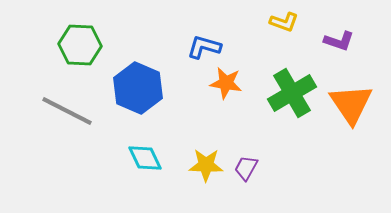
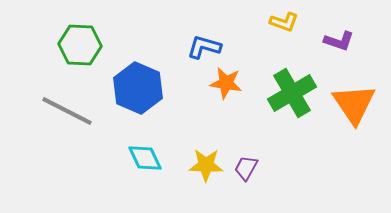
orange triangle: moved 3 px right
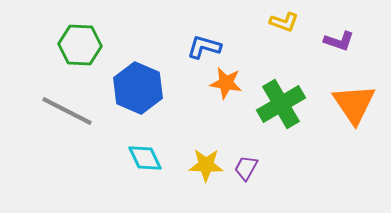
green cross: moved 11 px left, 11 px down
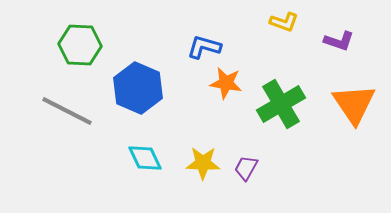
yellow star: moved 3 px left, 2 px up
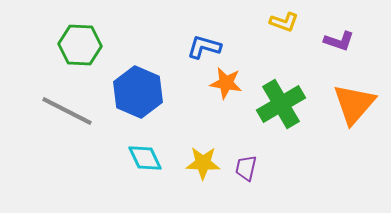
blue hexagon: moved 4 px down
orange triangle: rotated 15 degrees clockwise
purple trapezoid: rotated 16 degrees counterclockwise
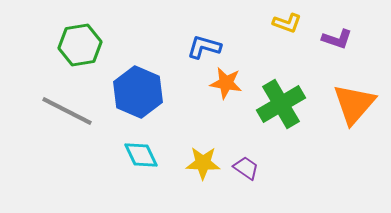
yellow L-shape: moved 3 px right, 1 px down
purple L-shape: moved 2 px left, 2 px up
green hexagon: rotated 12 degrees counterclockwise
cyan diamond: moved 4 px left, 3 px up
purple trapezoid: rotated 112 degrees clockwise
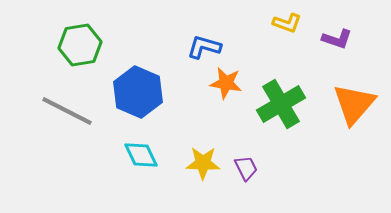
purple trapezoid: rotated 28 degrees clockwise
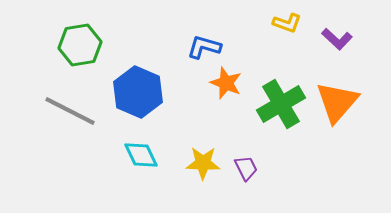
purple L-shape: rotated 24 degrees clockwise
orange star: rotated 12 degrees clockwise
orange triangle: moved 17 px left, 2 px up
gray line: moved 3 px right
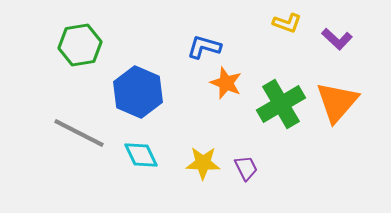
gray line: moved 9 px right, 22 px down
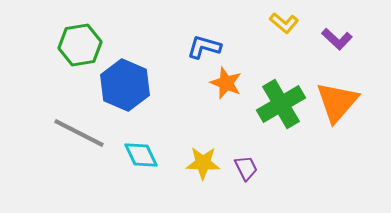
yellow L-shape: moved 3 px left; rotated 20 degrees clockwise
blue hexagon: moved 13 px left, 7 px up
